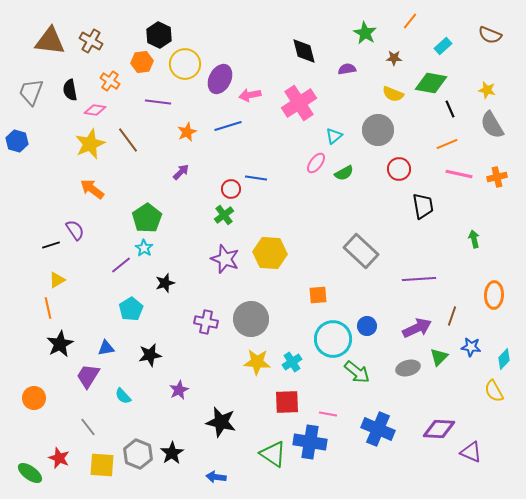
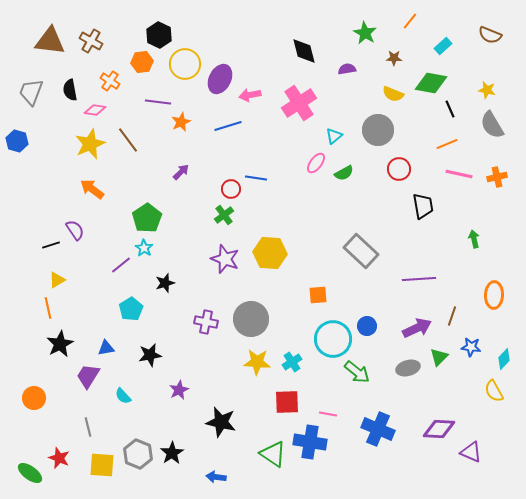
orange star at (187, 132): moved 6 px left, 10 px up
gray line at (88, 427): rotated 24 degrees clockwise
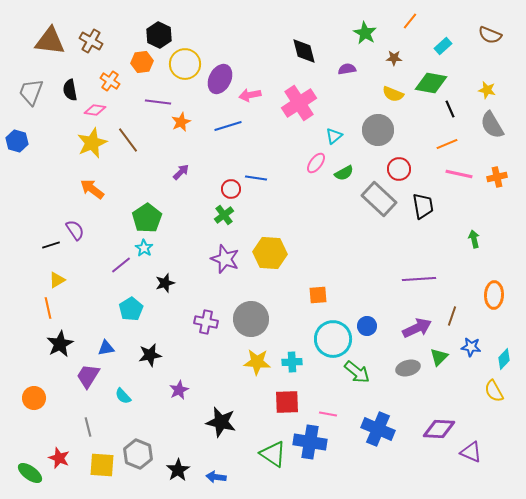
yellow star at (90, 144): moved 2 px right, 1 px up
gray rectangle at (361, 251): moved 18 px right, 52 px up
cyan cross at (292, 362): rotated 30 degrees clockwise
black star at (172, 453): moved 6 px right, 17 px down
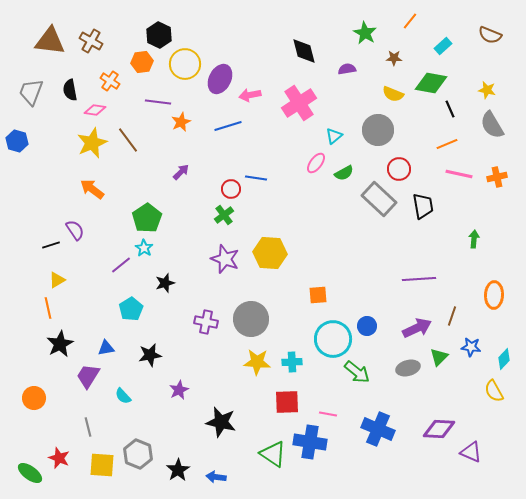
green arrow at (474, 239): rotated 18 degrees clockwise
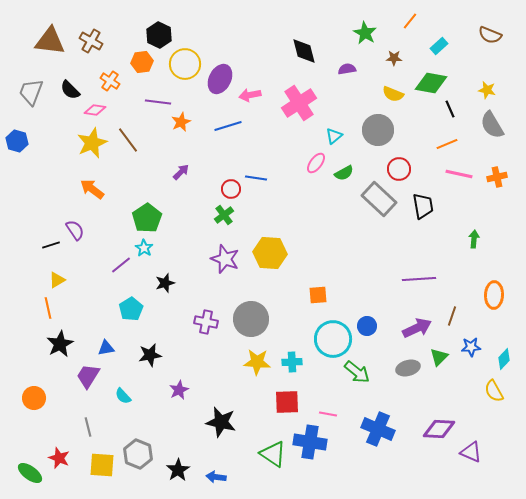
cyan rectangle at (443, 46): moved 4 px left
black semicircle at (70, 90): rotated 35 degrees counterclockwise
blue star at (471, 347): rotated 12 degrees counterclockwise
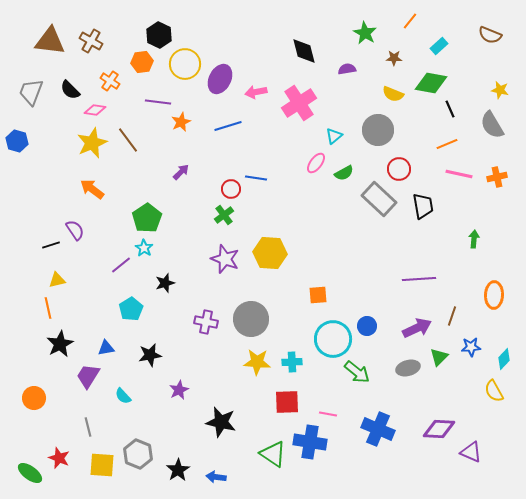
yellow star at (487, 90): moved 13 px right
pink arrow at (250, 95): moved 6 px right, 3 px up
yellow triangle at (57, 280): rotated 18 degrees clockwise
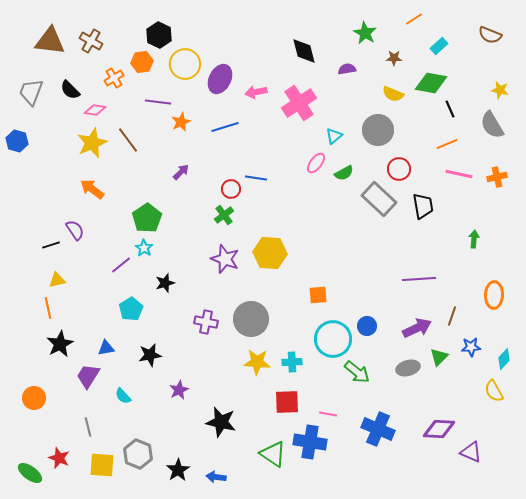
orange line at (410, 21): moved 4 px right, 2 px up; rotated 18 degrees clockwise
orange cross at (110, 81): moved 4 px right, 3 px up; rotated 24 degrees clockwise
blue line at (228, 126): moved 3 px left, 1 px down
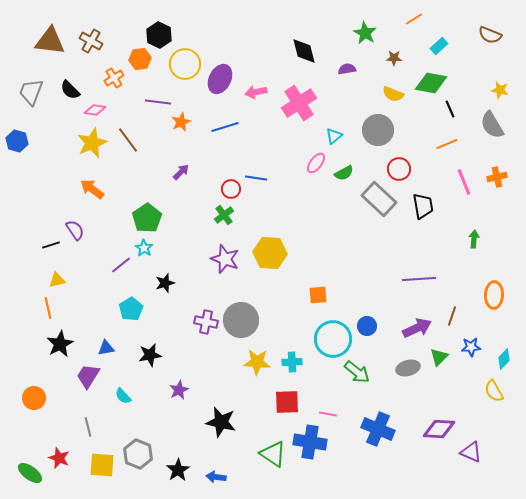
orange hexagon at (142, 62): moved 2 px left, 3 px up
pink line at (459, 174): moved 5 px right, 8 px down; rotated 56 degrees clockwise
gray circle at (251, 319): moved 10 px left, 1 px down
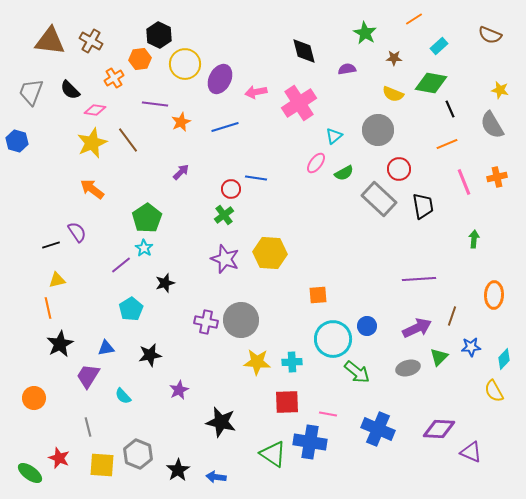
purple line at (158, 102): moved 3 px left, 2 px down
purple semicircle at (75, 230): moved 2 px right, 2 px down
